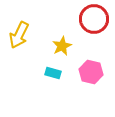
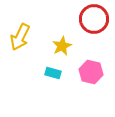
yellow arrow: moved 1 px right, 2 px down
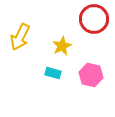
pink hexagon: moved 3 px down
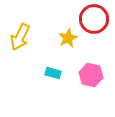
yellow star: moved 6 px right, 8 px up
